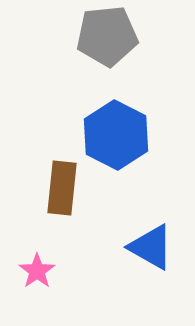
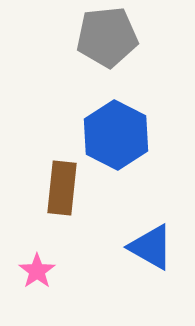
gray pentagon: moved 1 px down
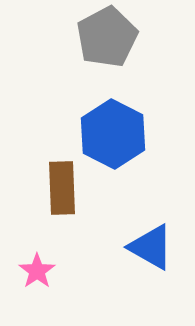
gray pentagon: rotated 22 degrees counterclockwise
blue hexagon: moved 3 px left, 1 px up
brown rectangle: rotated 8 degrees counterclockwise
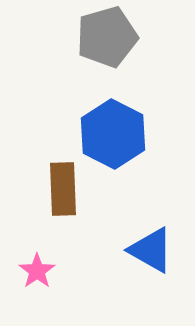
gray pentagon: rotated 12 degrees clockwise
brown rectangle: moved 1 px right, 1 px down
blue triangle: moved 3 px down
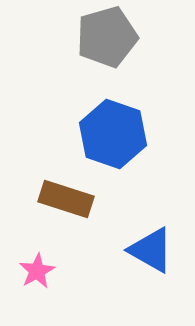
blue hexagon: rotated 8 degrees counterclockwise
brown rectangle: moved 3 px right, 10 px down; rotated 70 degrees counterclockwise
pink star: rotated 6 degrees clockwise
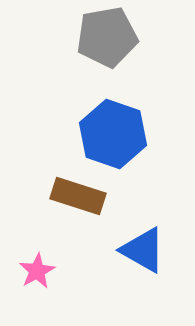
gray pentagon: rotated 6 degrees clockwise
brown rectangle: moved 12 px right, 3 px up
blue triangle: moved 8 px left
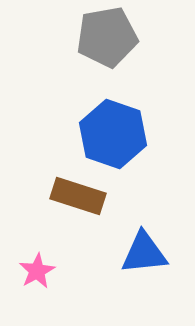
blue triangle: moved 1 px right, 3 px down; rotated 36 degrees counterclockwise
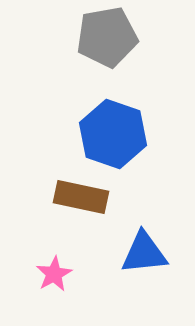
brown rectangle: moved 3 px right, 1 px down; rotated 6 degrees counterclockwise
pink star: moved 17 px right, 3 px down
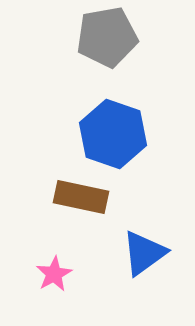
blue triangle: rotated 30 degrees counterclockwise
